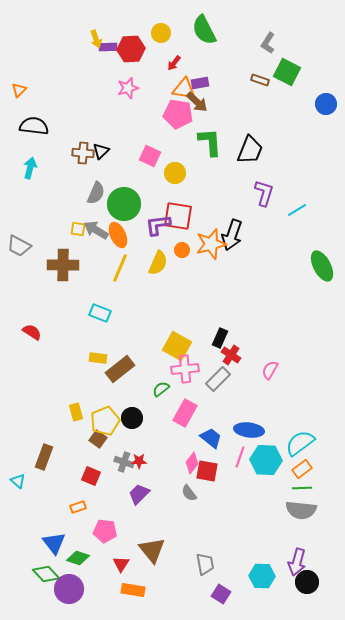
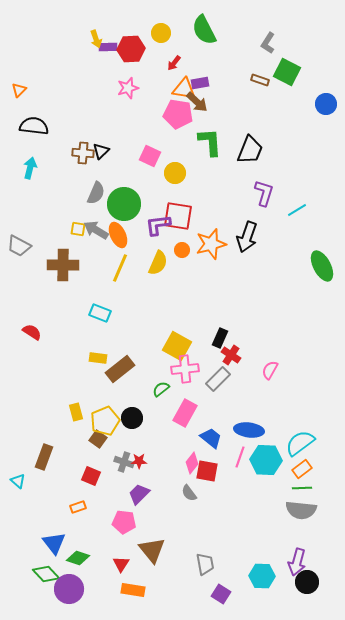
black arrow at (232, 235): moved 15 px right, 2 px down
pink pentagon at (105, 531): moved 19 px right, 9 px up
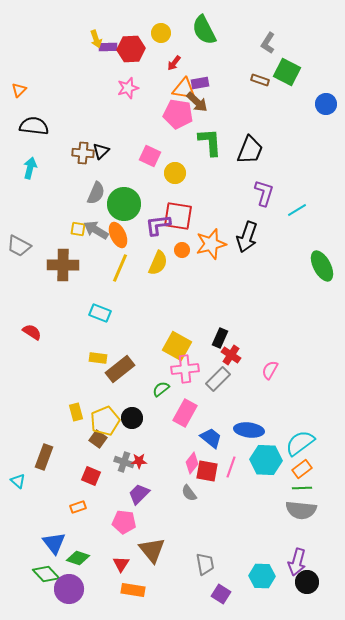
pink line at (240, 457): moved 9 px left, 10 px down
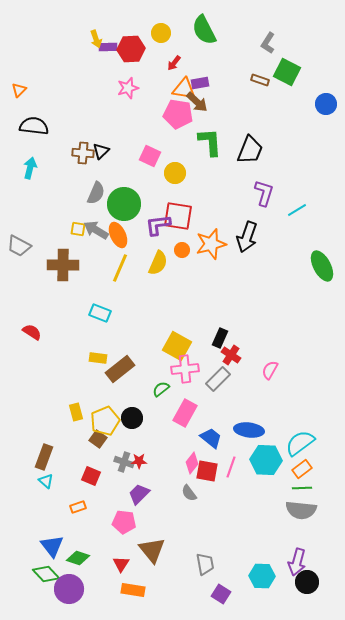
cyan triangle at (18, 481): moved 28 px right
blue triangle at (54, 543): moved 2 px left, 3 px down
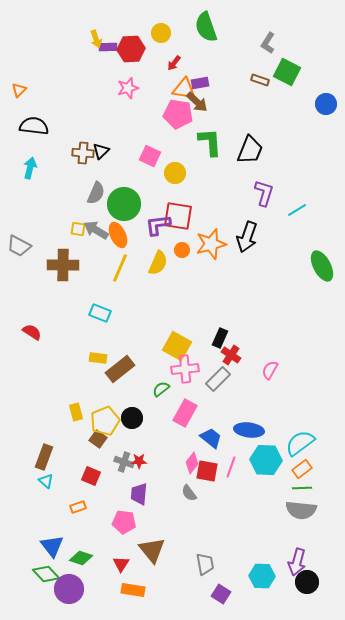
green semicircle at (204, 30): moved 2 px right, 3 px up; rotated 8 degrees clockwise
purple trapezoid at (139, 494): rotated 40 degrees counterclockwise
green diamond at (78, 558): moved 3 px right
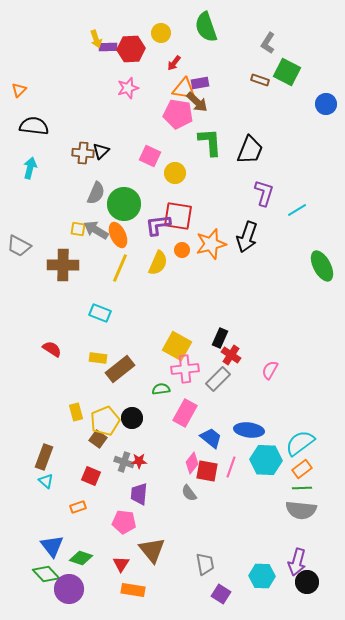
red semicircle at (32, 332): moved 20 px right, 17 px down
green semicircle at (161, 389): rotated 30 degrees clockwise
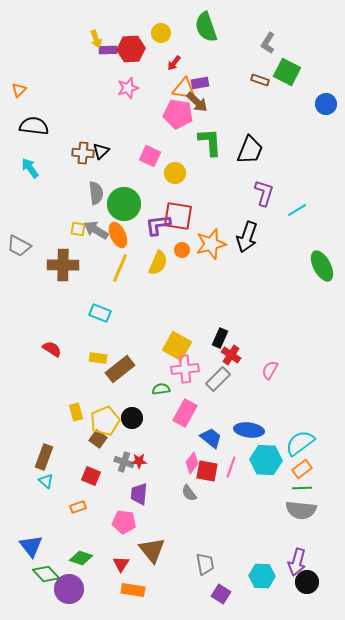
purple rectangle at (108, 47): moved 3 px down
cyan arrow at (30, 168): rotated 50 degrees counterclockwise
gray semicircle at (96, 193): rotated 30 degrees counterclockwise
blue triangle at (52, 546): moved 21 px left
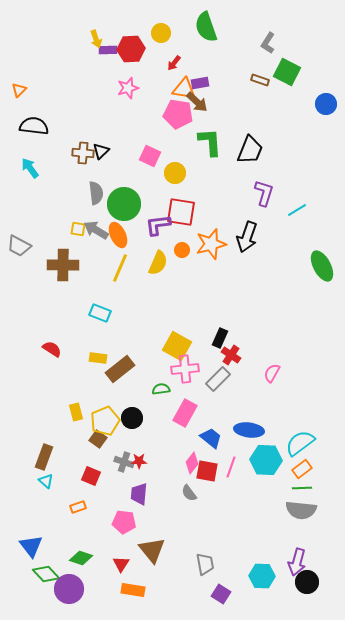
red square at (178, 216): moved 3 px right, 4 px up
pink semicircle at (270, 370): moved 2 px right, 3 px down
